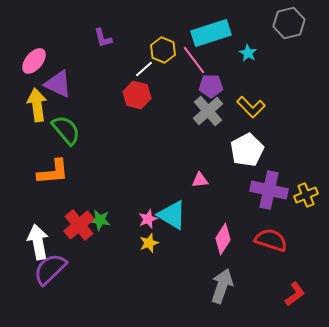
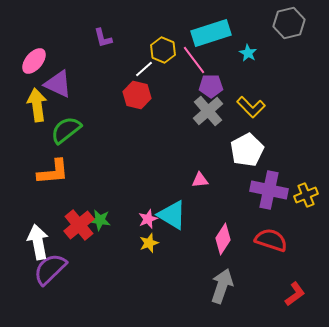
green semicircle: rotated 88 degrees counterclockwise
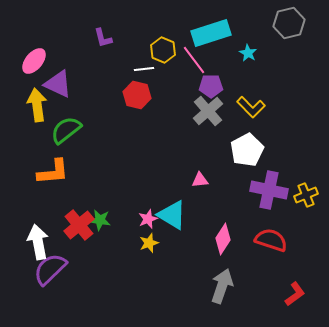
white line: rotated 36 degrees clockwise
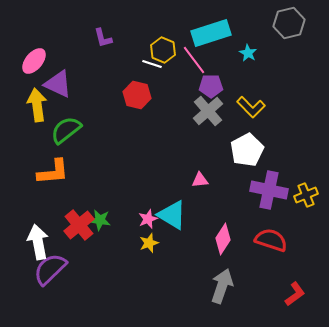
white line: moved 8 px right, 5 px up; rotated 24 degrees clockwise
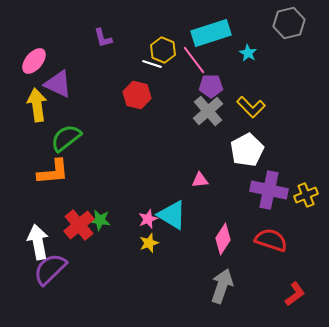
green semicircle: moved 8 px down
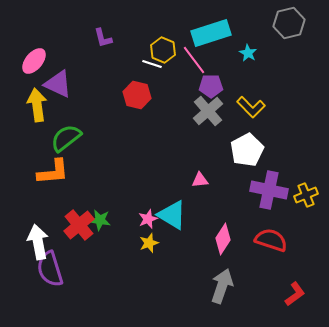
purple semicircle: rotated 63 degrees counterclockwise
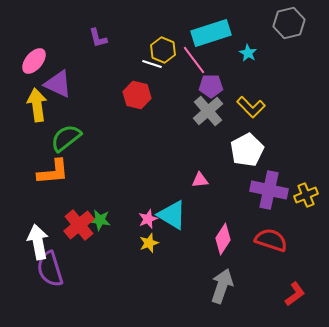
purple L-shape: moved 5 px left
